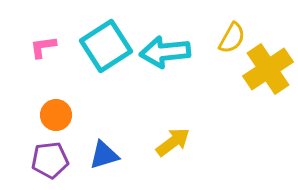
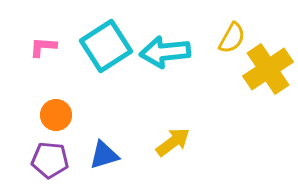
pink L-shape: rotated 12 degrees clockwise
purple pentagon: rotated 12 degrees clockwise
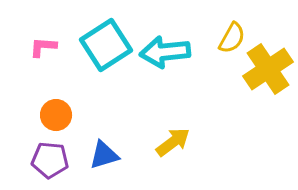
cyan square: moved 1 px up
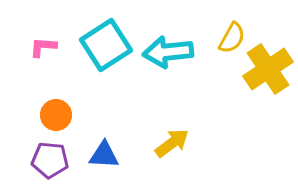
cyan arrow: moved 3 px right
yellow arrow: moved 1 px left, 1 px down
blue triangle: rotated 20 degrees clockwise
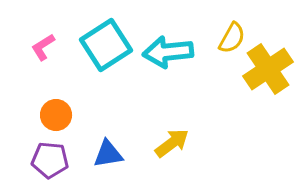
pink L-shape: rotated 36 degrees counterclockwise
blue triangle: moved 4 px right, 1 px up; rotated 12 degrees counterclockwise
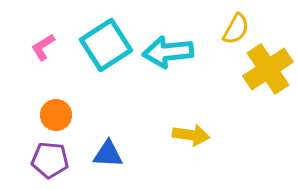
yellow semicircle: moved 4 px right, 9 px up
yellow arrow: moved 19 px right, 8 px up; rotated 45 degrees clockwise
blue triangle: rotated 12 degrees clockwise
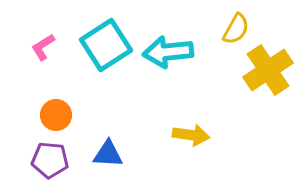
yellow cross: moved 1 px down
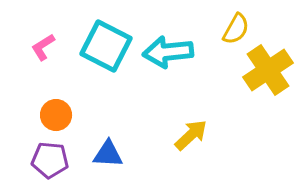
cyan square: moved 1 px down; rotated 30 degrees counterclockwise
yellow arrow: rotated 51 degrees counterclockwise
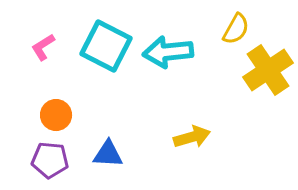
yellow arrow: moved 1 px right, 2 px down; rotated 27 degrees clockwise
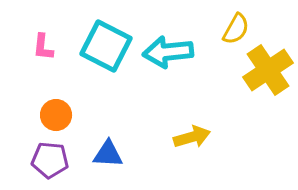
pink L-shape: rotated 52 degrees counterclockwise
